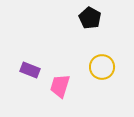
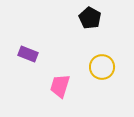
purple rectangle: moved 2 px left, 16 px up
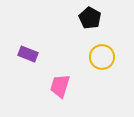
yellow circle: moved 10 px up
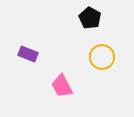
pink trapezoid: moved 2 px right; rotated 45 degrees counterclockwise
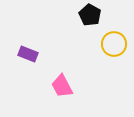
black pentagon: moved 3 px up
yellow circle: moved 12 px right, 13 px up
